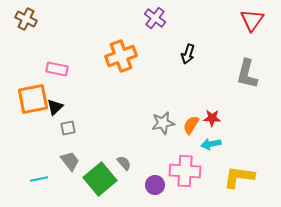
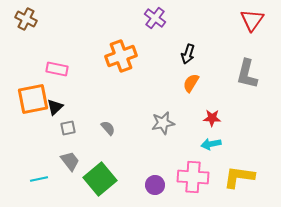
orange semicircle: moved 42 px up
gray semicircle: moved 16 px left, 35 px up
pink cross: moved 8 px right, 6 px down
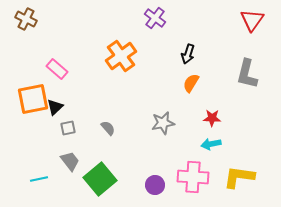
orange cross: rotated 16 degrees counterclockwise
pink rectangle: rotated 30 degrees clockwise
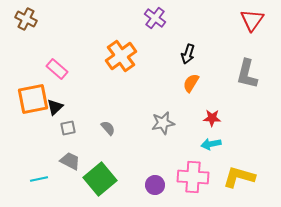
gray trapezoid: rotated 25 degrees counterclockwise
yellow L-shape: rotated 8 degrees clockwise
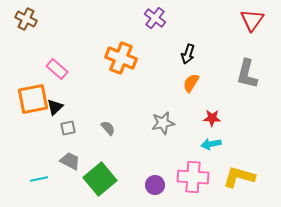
orange cross: moved 2 px down; rotated 32 degrees counterclockwise
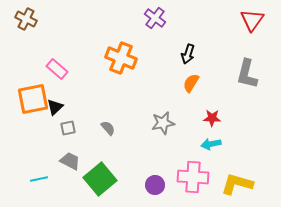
yellow L-shape: moved 2 px left, 7 px down
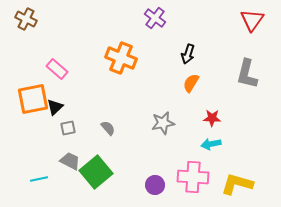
green square: moved 4 px left, 7 px up
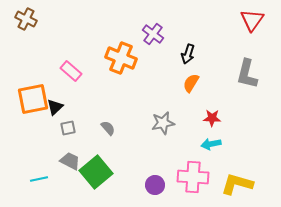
purple cross: moved 2 px left, 16 px down
pink rectangle: moved 14 px right, 2 px down
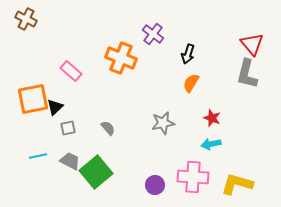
red triangle: moved 24 px down; rotated 15 degrees counterclockwise
red star: rotated 18 degrees clockwise
cyan line: moved 1 px left, 23 px up
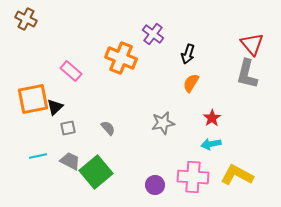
red star: rotated 18 degrees clockwise
yellow L-shape: moved 9 px up; rotated 12 degrees clockwise
